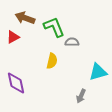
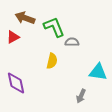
cyan triangle: rotated 24 degrees clockwise
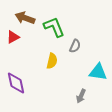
gray semicircle: moved 3 px right, 4 px down; rotated 112 degrees clockwise
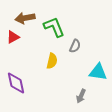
brown arrow: rotated 30 degrees counterclockwise
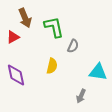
brown arrow: rotated 102 degrees counterclockwise
green L-shape: rotated 10 degrees clockwise
gray semicircle: moved 2 px left
yellow semicircle: moved 5 px down
purple diamond: moved 8 px up
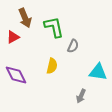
purple diamond: rotated 15 degrees counterclockwise
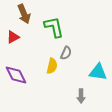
brown arrow: moved 1 px left, 4 px up
gray semicircle: moved 7 px left, 7 px down
gray arrow: rotated 24 degrees counterclockwise
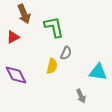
gray arrow: rotated 24 degrees counterclockwise
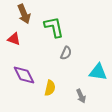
red triangle: moved 1 px right, 2 px down; rotated 48 degrees clockwise
yellow semicircle: moved 2 px left, 22 px down
purple diamond: moved 8 px right
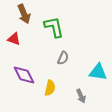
gray semicircle: moved 3 px left, 5 px down
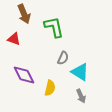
cyan triangle: moved 18 px left; rotated 24 degrees clockwise
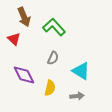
brown arrow: moved 3 px down
green L-shape: rotated 30 degrees counterclockwise
red triangle: rotated 24 degrees clockwise
gray semicircle: moved 10 px left
cyan triangle: moved 1 px right, 1 px up
gray arrow: moved 4 px left; rotated 72 degrees counterclockwise
